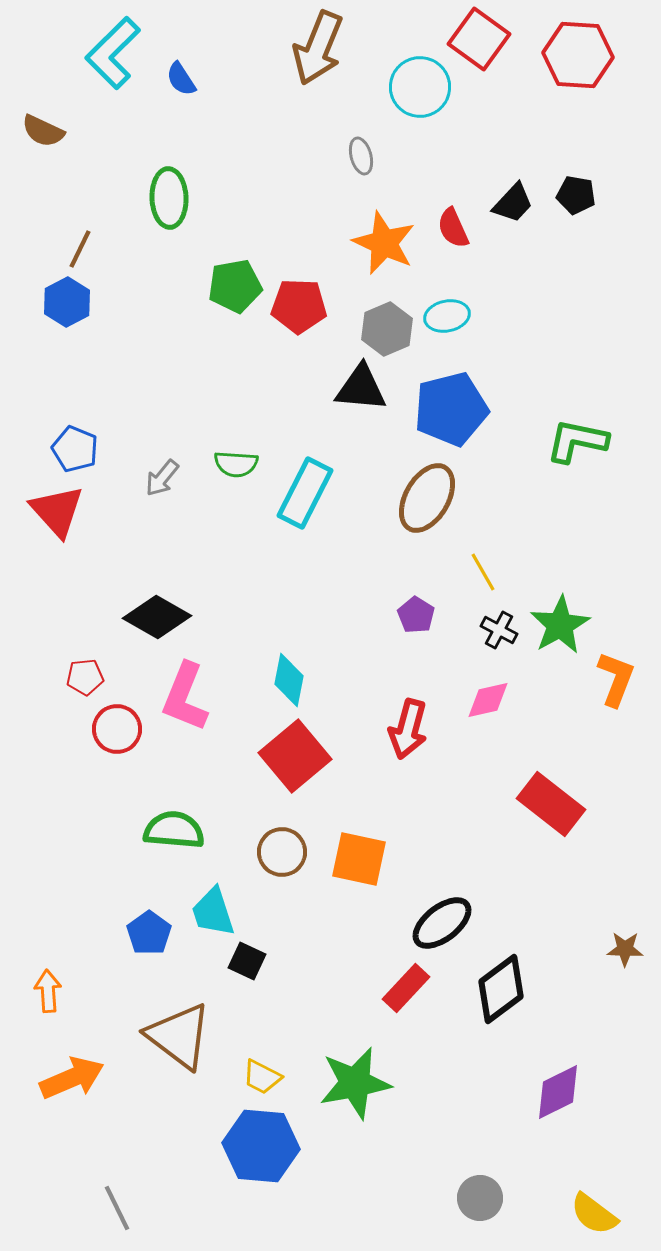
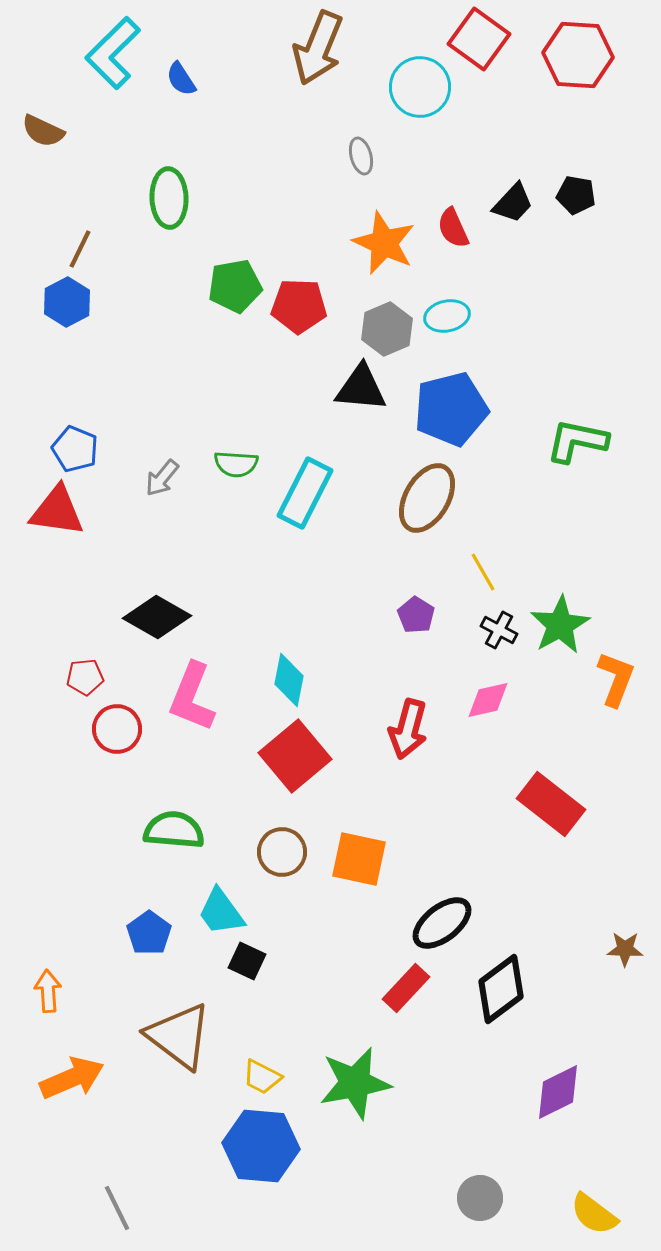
red triangle at (57, 511): rotated 40 degrees counterclockwise
pink L-shape at (185, 697): moved 7 px right
cyan trapezoid at (213, 912): moved 8 px right; rotated 18 degrees counterclockwise
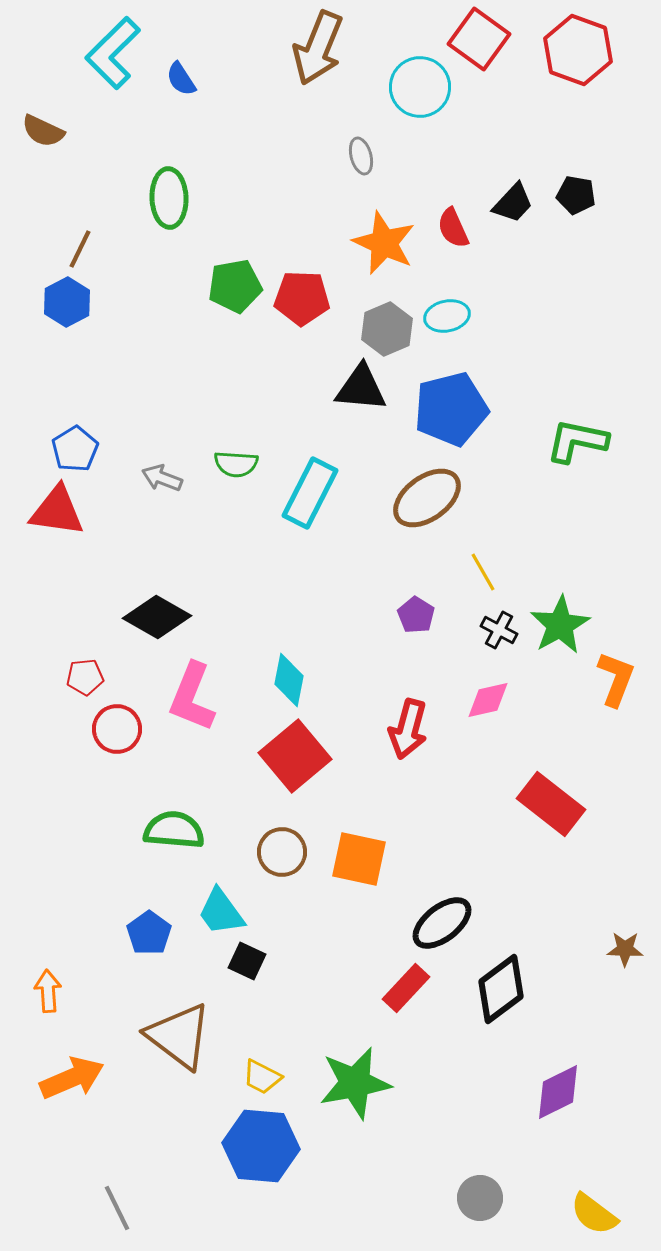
red hexagon at (578, 55): moved 5 px up; rotated 16 degrees clockwise
red pentagon at (299, 306): moved 3 px right, 8 px up
blue pentagon at (75, 449): rotated 18 degrees clockwise
gray arrow at (162, 478): rotated 72 degrees clockwise
cyan rectangle at (305, 493): moved 5 px right
brown ellipse at (427, 498): rotated 24 degrees clockwise
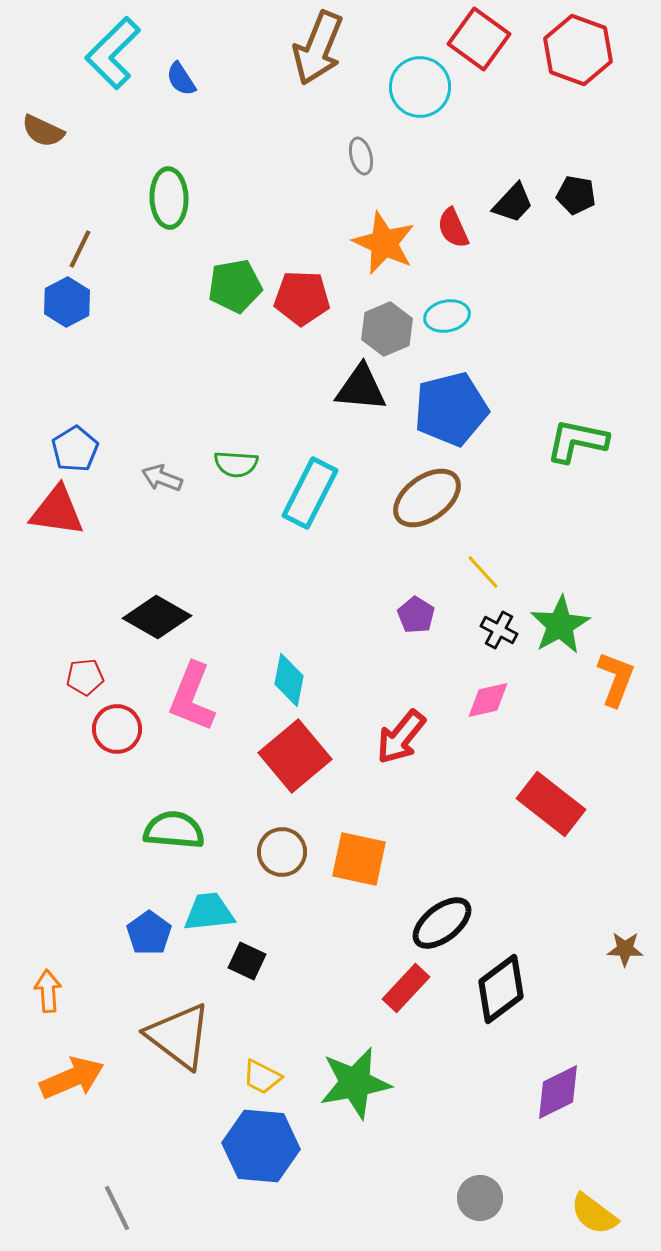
yellow line at (483, 572): rotated 12 degrees counterclockwise
red arrow at (408, 729): moved 7 px left, 8 px down; rotated 24 degrees clockwise
cyan trapezoid at (221, 912): moved 12 px left; rotated 120 degrees clockwise
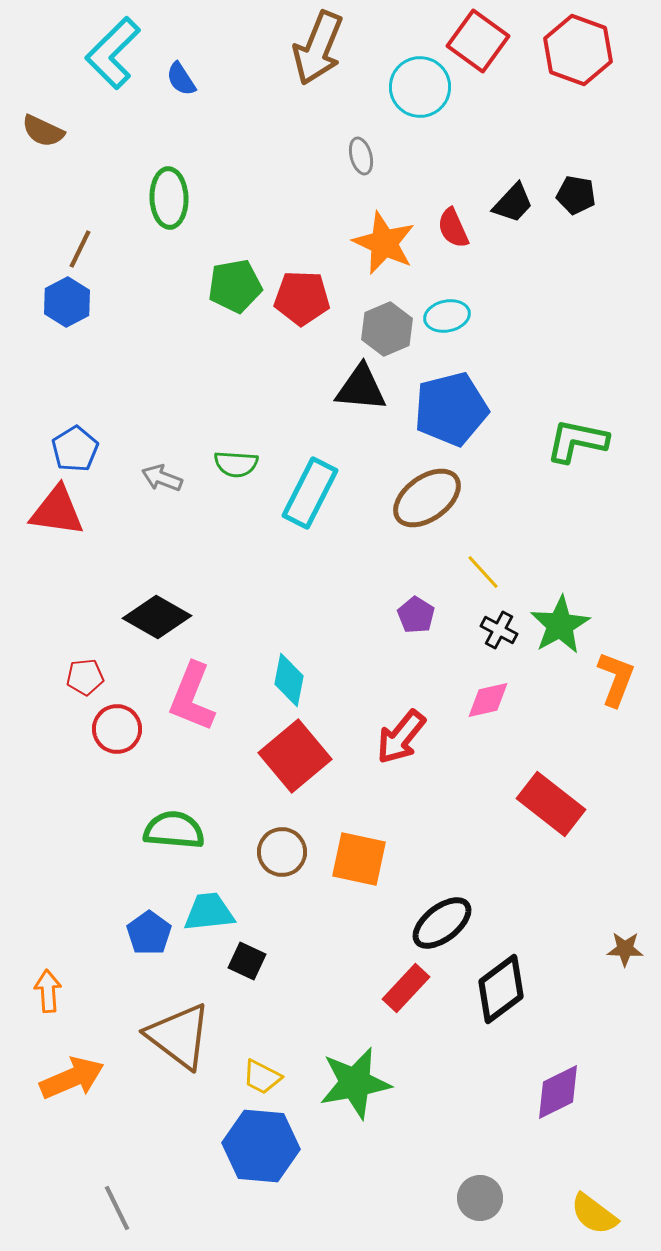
red square at (479, 39): moved 1 px left, 2 px down
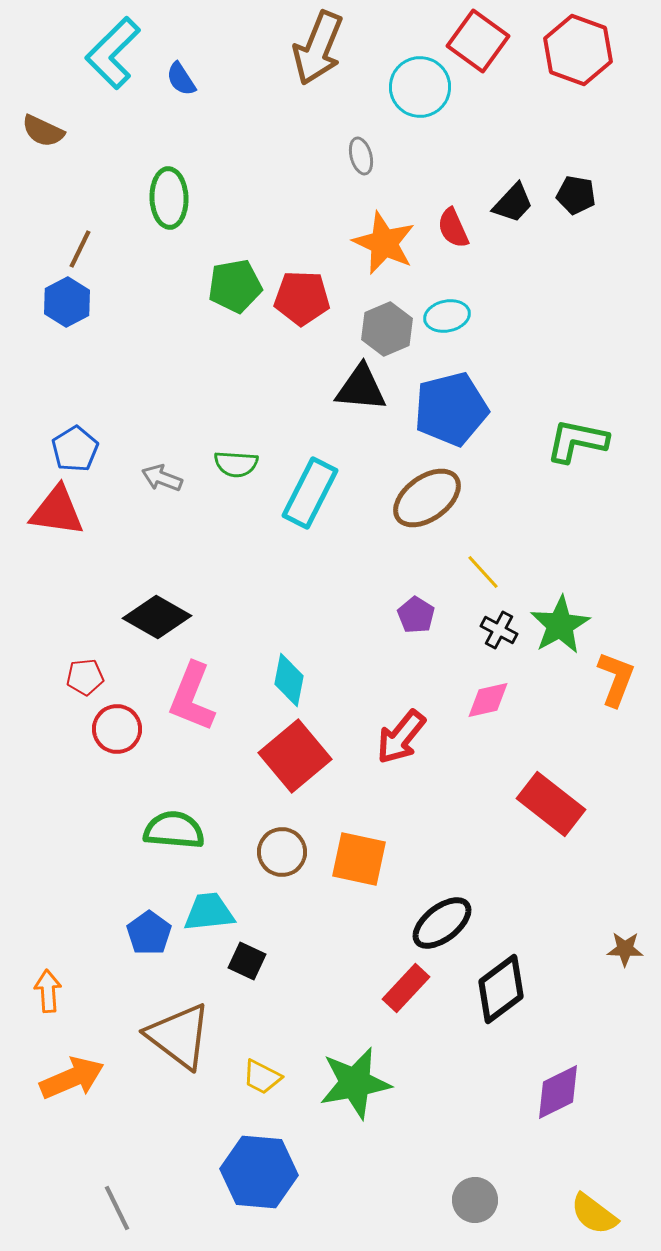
blue hexagon at (261, 1146): moved 2 px left, 26 px down
gray circle at (480, 1198): moved 5 px left, 2 px down
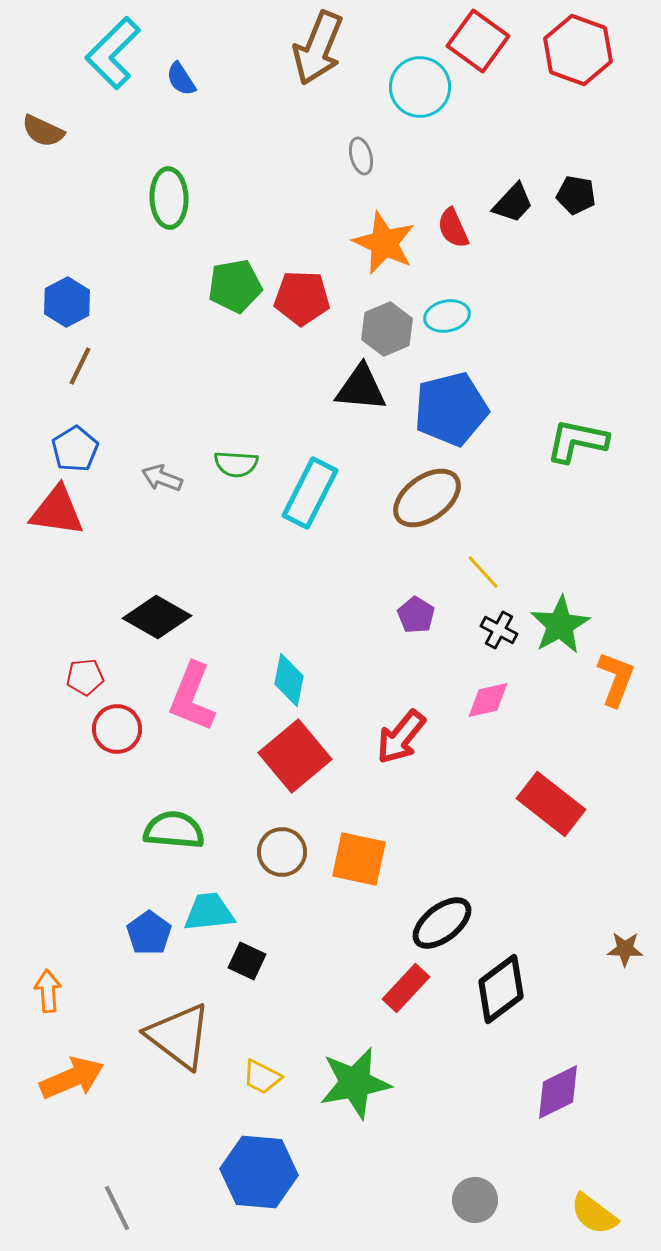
brown line at (80, 249): moved 117 px down
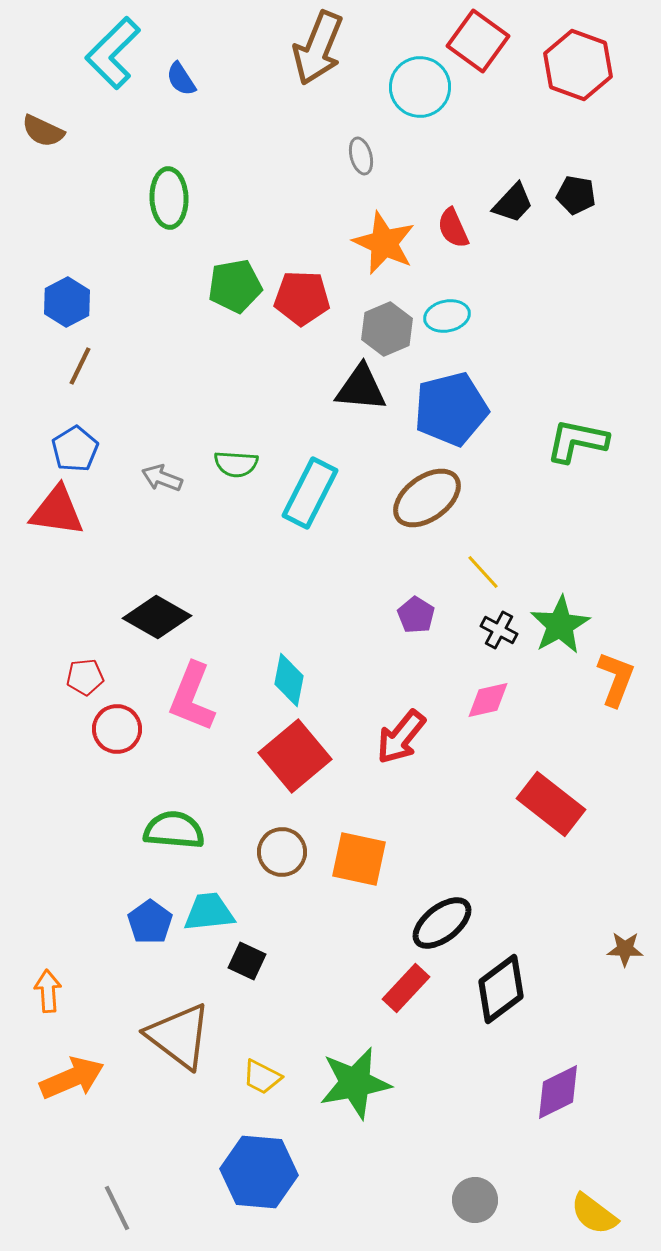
red hexagon at (578, 50): moved 15 px down
blue pentagon at (149, 933): moved 1 px right, 11 px up
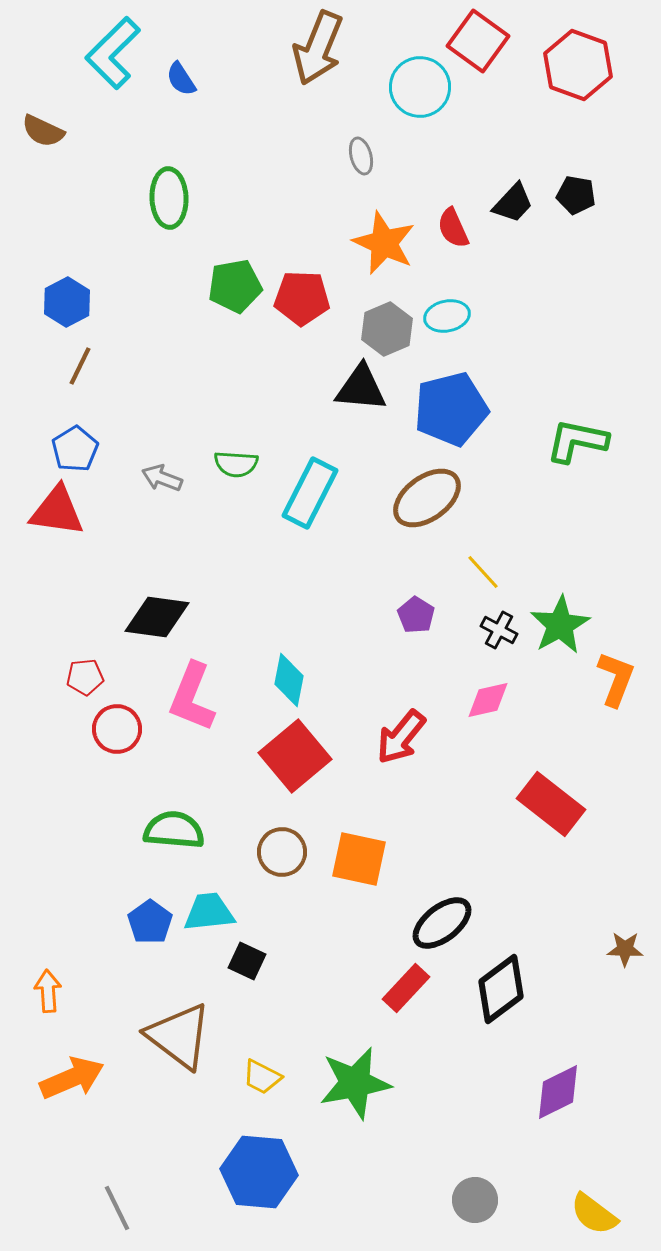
black diamond at (157, 617): rotated 22 degrees counterclockwise
